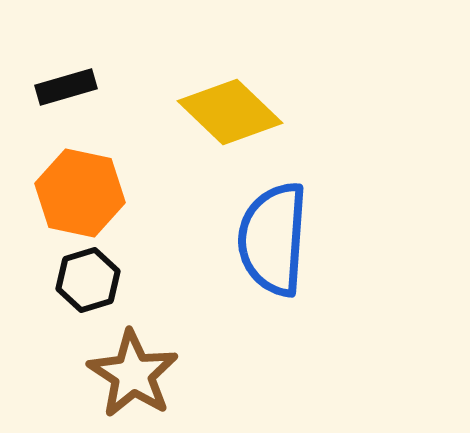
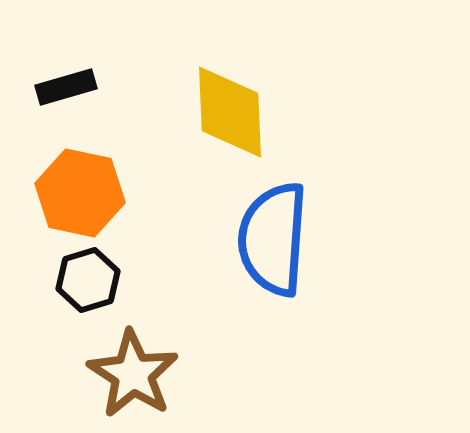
yellow diamond: rotated 44 degrees clockwise
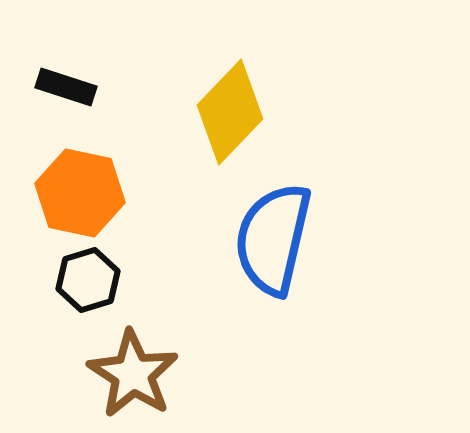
black rectangle: rotated 34 degrees clockwise
yellow diamond: rotated 46 degrees clockwise
blue semicircle: rotated 9 degrees clockwise
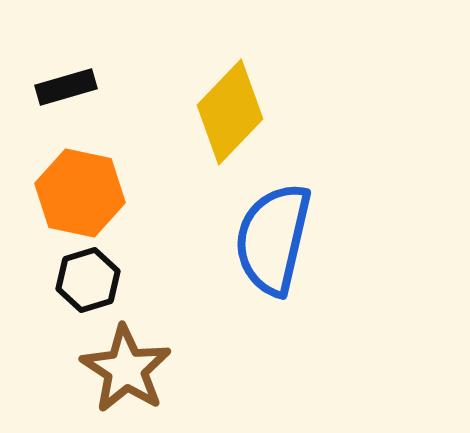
black rectangle: rotated 34 degrees counterclockwise
brown star: moved 7 px left, 5 px up
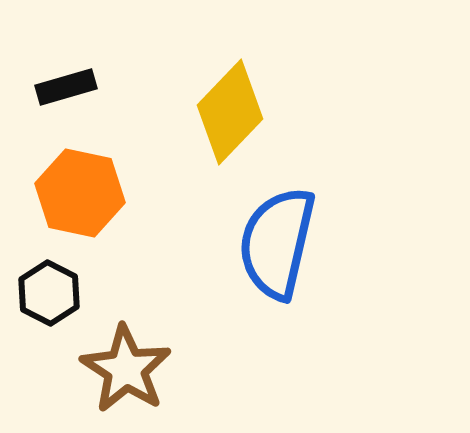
blue semicircle: moved 4 px right, 4 px down
black hexagon: moved 39 px left, 13 px down; rotated 16 degrees counterclockwise
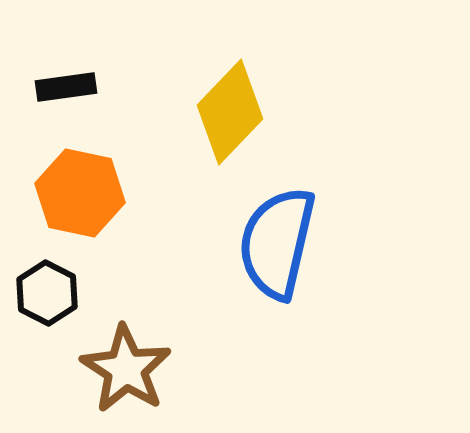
black rectangle: rotated 8 degrees clockwise
black hexagon: moved 2 px left
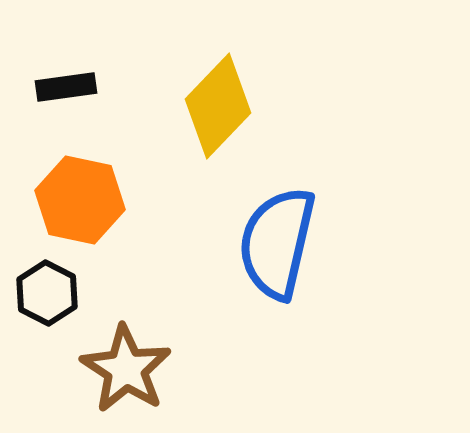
yellow diamond: moved 12 px left, 6 px up
orange hexagon: moved 7 px down
